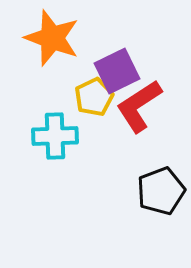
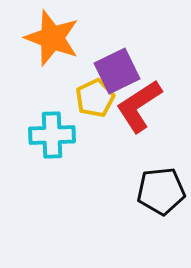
yellow pentagon: moved 1 px right, 1 px down
cyan cross: moved 3 px left, 1 px up
black pentagon: rotated 15 degrees clockwise
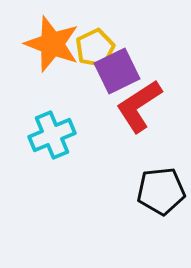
orange star: moved 6 px down
yellow pentagon: moved 50 px up
cyan cross: rotated 21 degrees counterclockwise
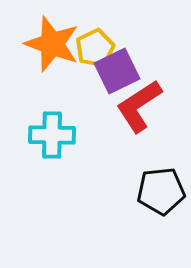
cyan cross: rotated 24 degrees clockwise
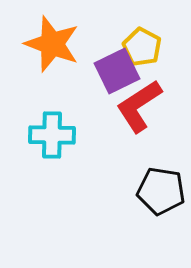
yellow pentagon: moved 47 px right, 1 px up; rotated 18 degrees counterclockwise
black pentagon: rotated 15 degrees clockwise
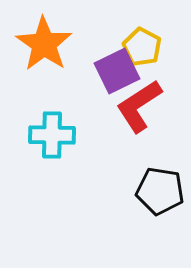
orange star: moved 8 px left; rotated 14 degrees clockwise
black pentagon: moved 1 px left
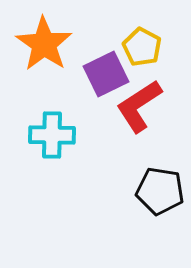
purple square: moved 11 px left, 3 px down
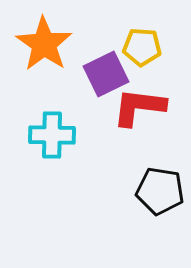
yellow pentagon: rotated 24 degrees counterclockwise
red L-shape: moved 1 px down; rotated 40 degrees clockwise
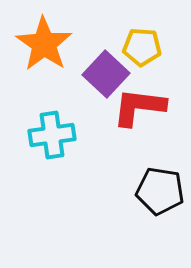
purple square: rotated 21 degrees counterclockwise
cyan cross: rotated 9 degrees counterclockwise
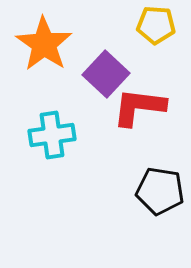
yellow pentagon: moved 14 px right, 22 px up
